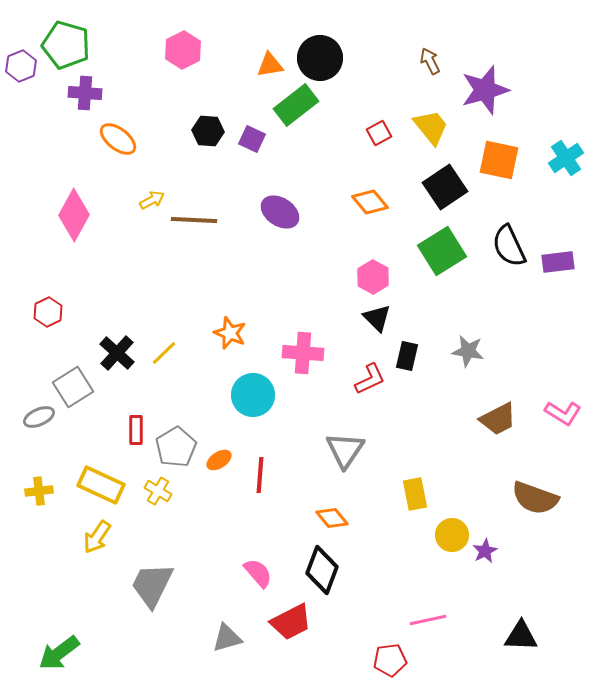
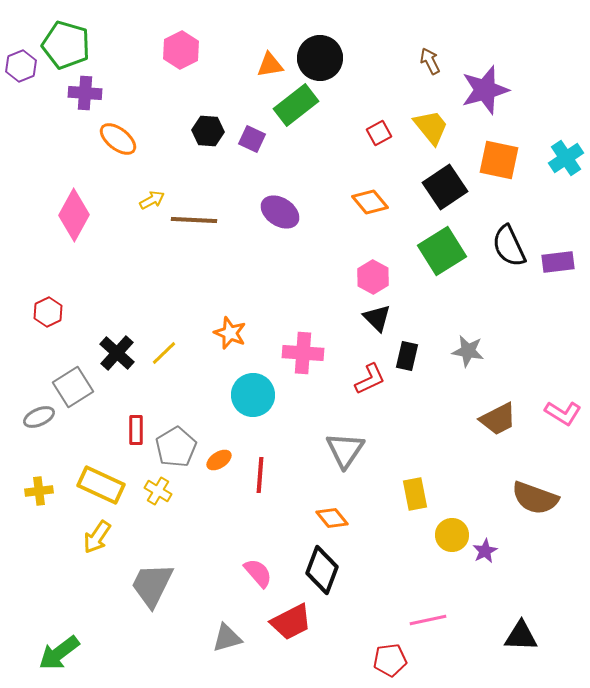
pink hexagon at (183, 50): moved 2 px left
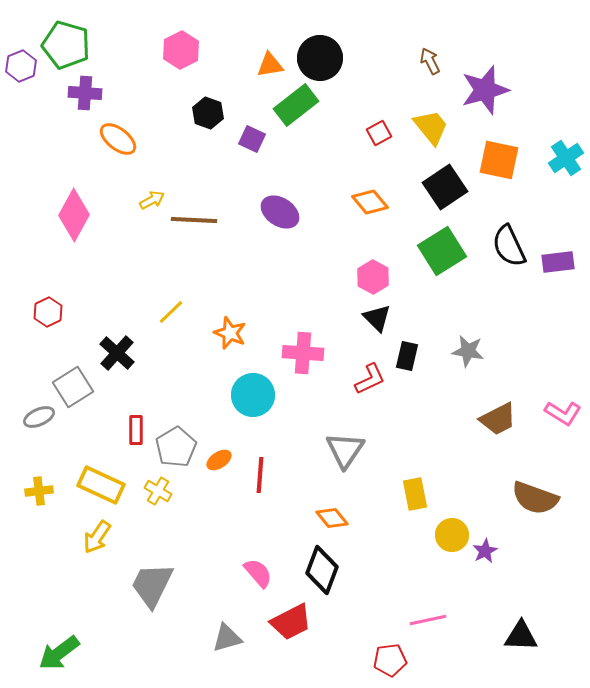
black hexagon at (208, 131): moved 18 px up; rotated 16 degrees clockwise
yellow line at (164, 353): moved 7 px right, 41 px up
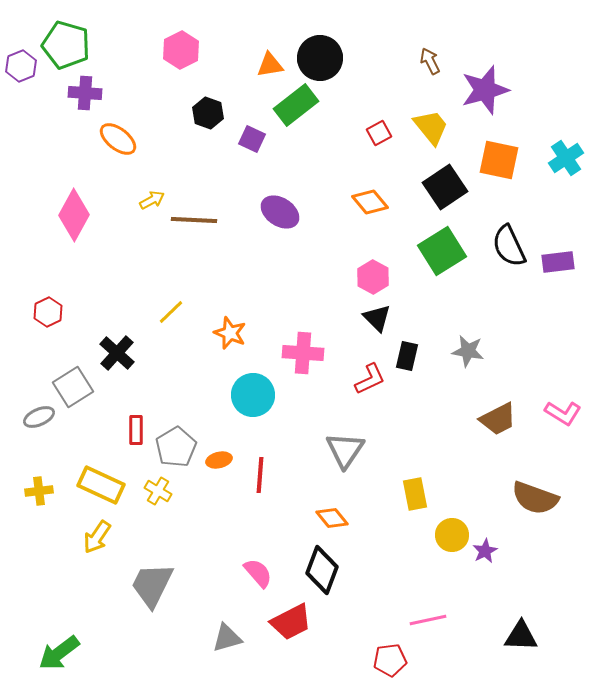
orange ellipse at (219, 460): rotated 20 degrees clockwise
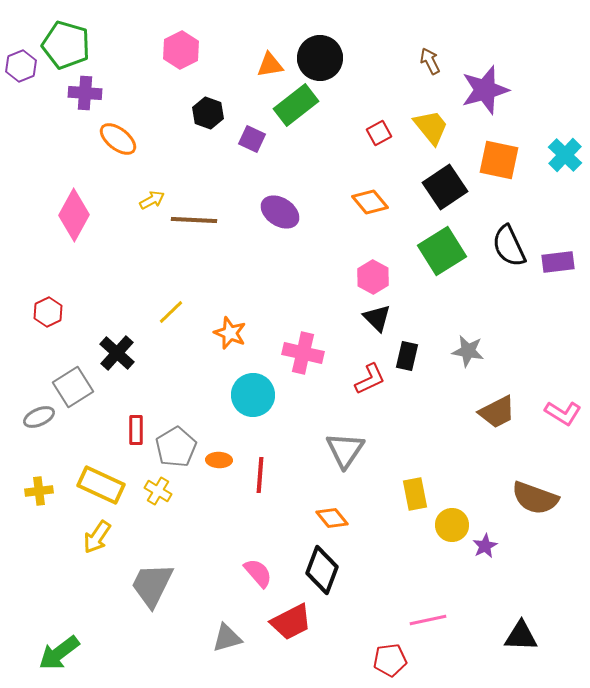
cyan cross at (566, 158): moved 1 px left, 3 px up; rotated 12 degrees counterclockwise
pink cross at (303, 353): rotated 9 degrees clockwise
brown trapezoid at (498, 419): moved 1 px left, 7 px up
orange ellipse at (219, 460): rotated 15 degrees clockwise
yellow circle at (452, 535): moved 10 px up
purple star at (485, 551): moved 5 px up
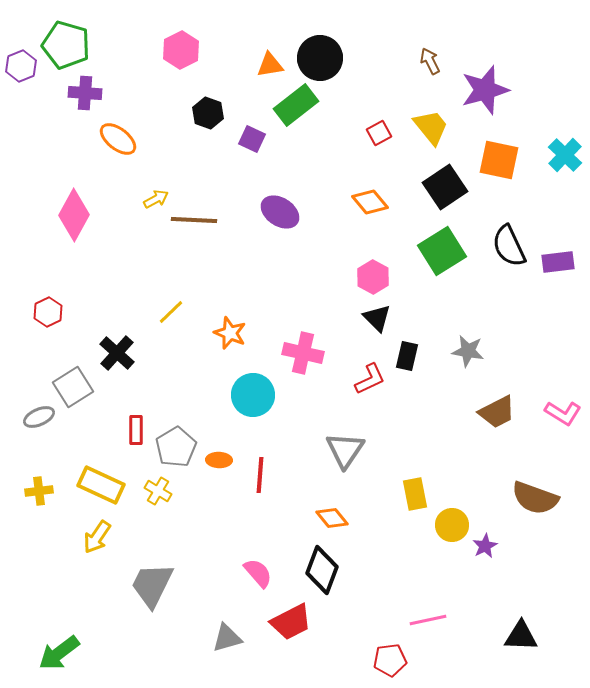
yellow arrow at (152, 200): moved 4 px right, 1 px up
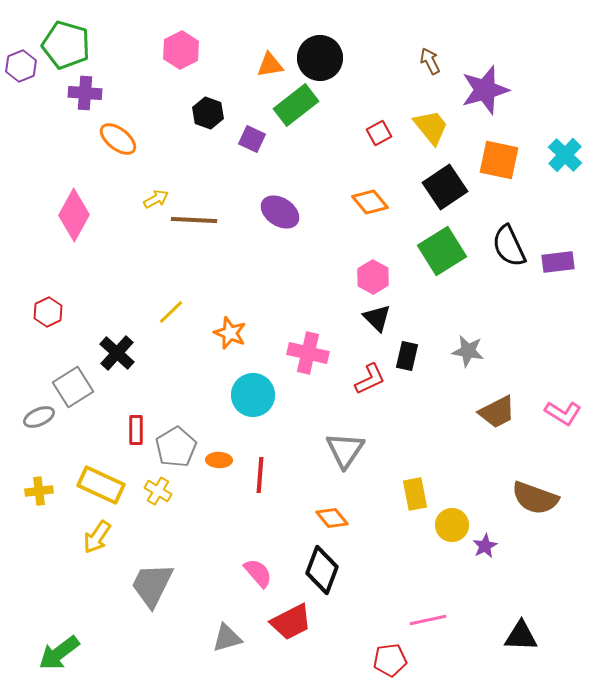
pink cross at (303, 353): moved 5 px right
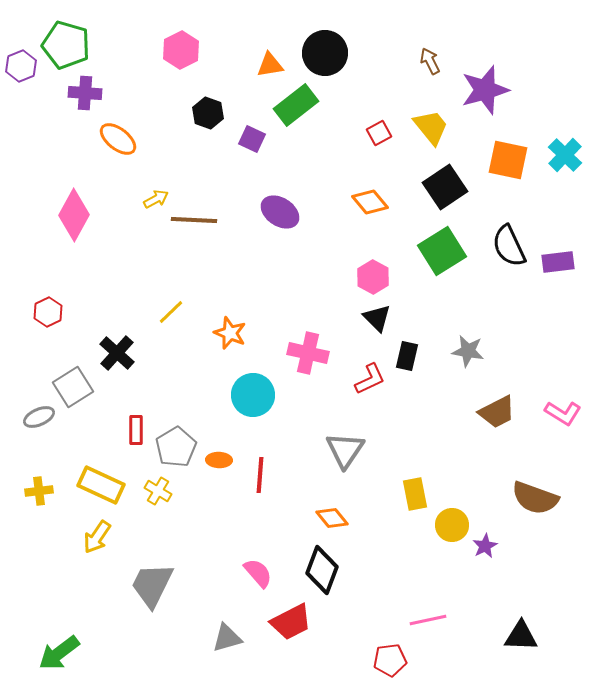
black circle at (320, 58): moved 5 px right, 5 px up
orange square at (499, 160): moved 9 px right
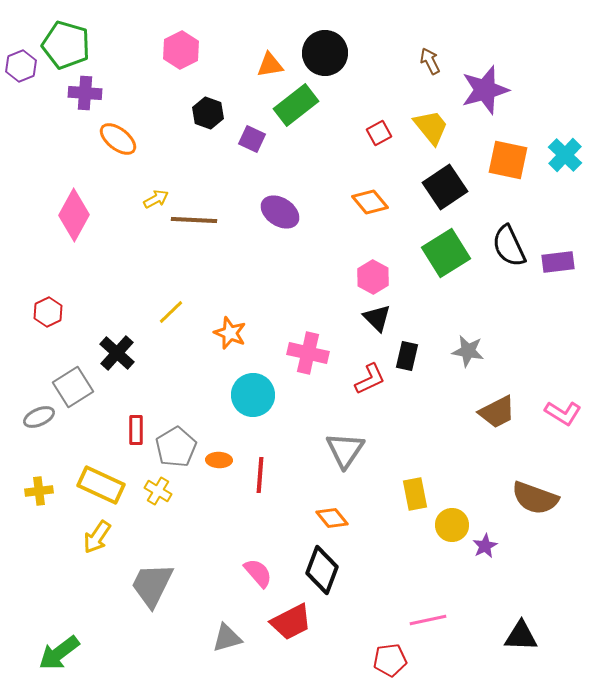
green square at (442, 251): moved 4 px right, 2 px down
